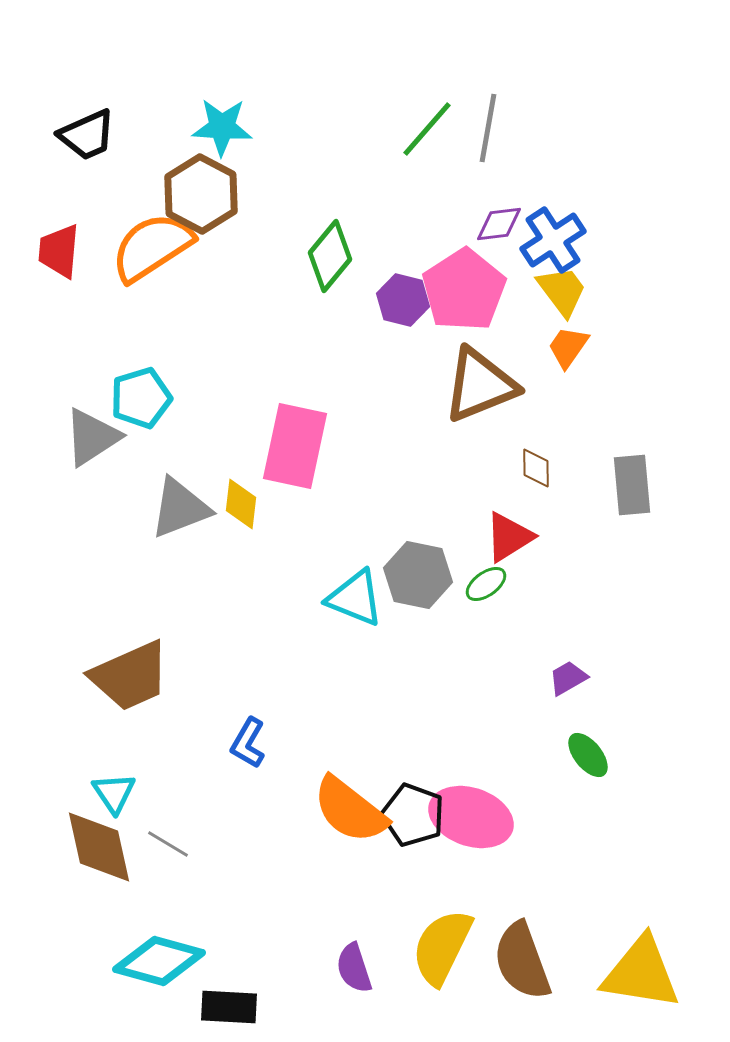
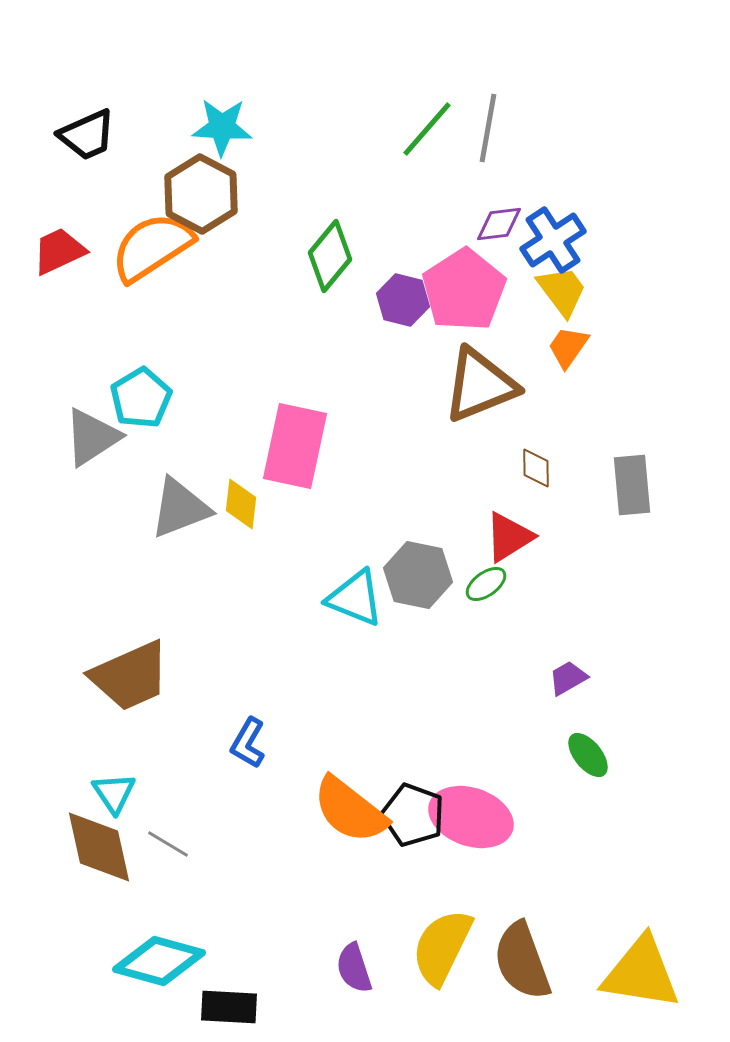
red trapezoid at (59, 251): rotated 60 degrees clockwise
cyan pentagon at (141, 398): rotated 14 degrees counterclockwise
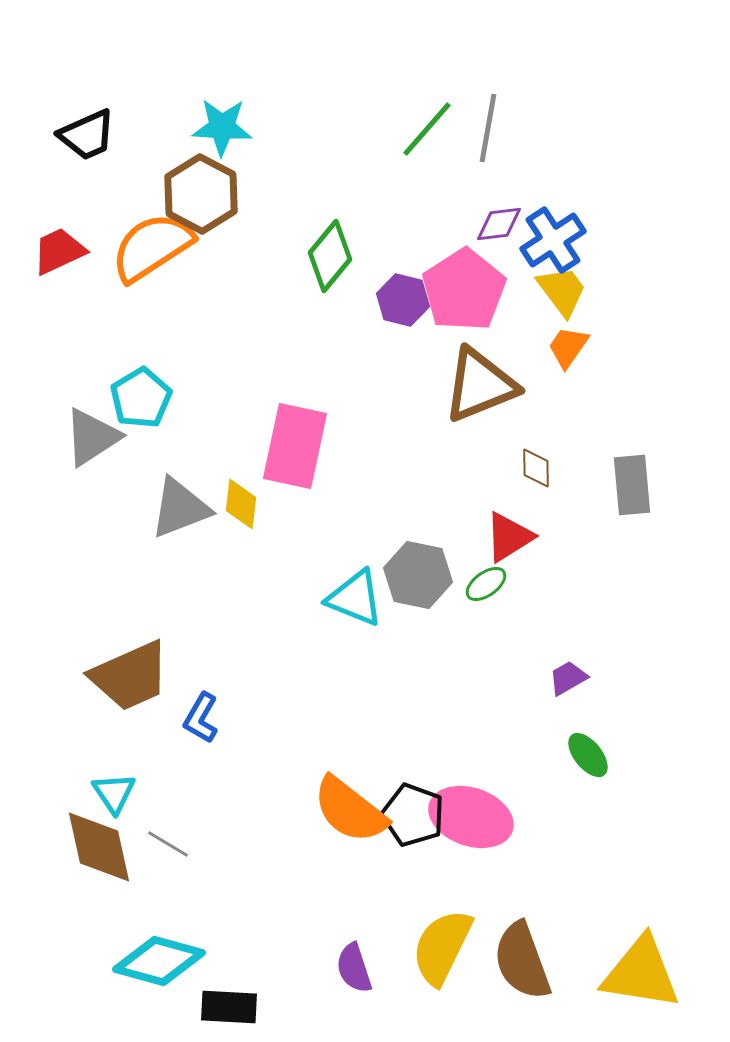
blue L-shape at (248, 743): moved 47 px left, 25 px up
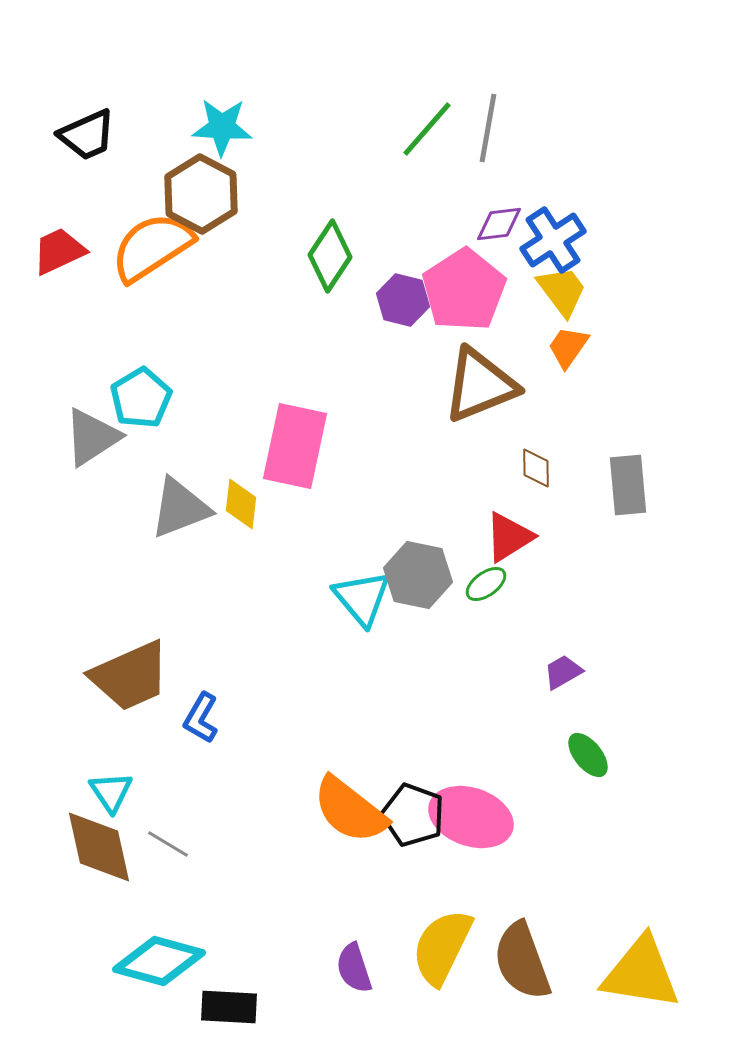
green diamond at (330, 256): rotated 6 degrees counterclockwise
gray rectangle at (632, 485): moved 4 px left
cyan triangle at (355, 598): moved 7 px right; rotated 28 degrees clockwise
purple trapezoid at (568, 678): moved 5 px left, 6 px up
cyan triangle at (114, 793): moved 3 px left, 1 px up
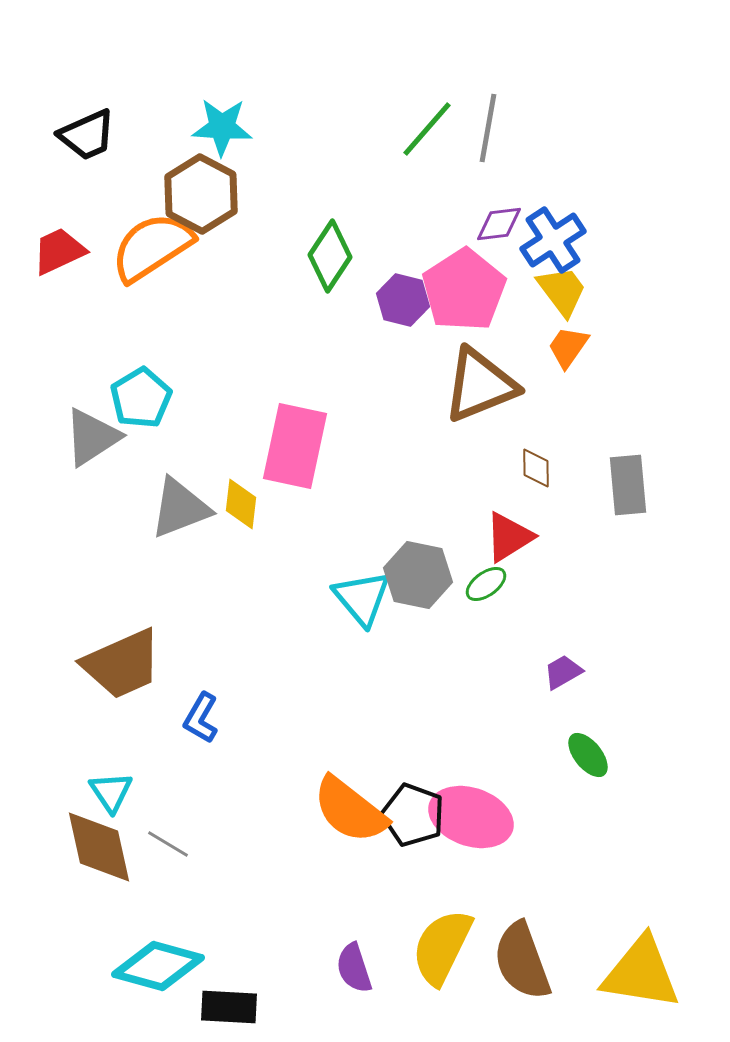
brown trapezoid at (130, 676): moved 8 px left, 12 px up
cyan diamond at (159, 961): moved 1 px left, 5 px down
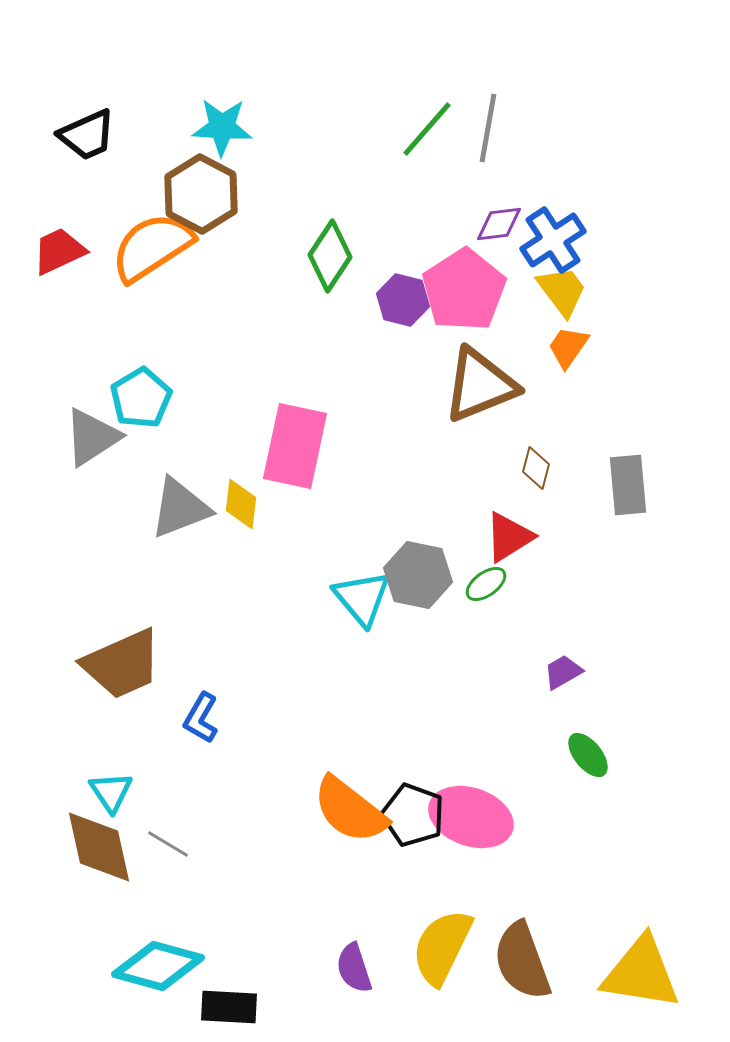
brown diamond at (536, 468): rotated 15 degrees clockwise
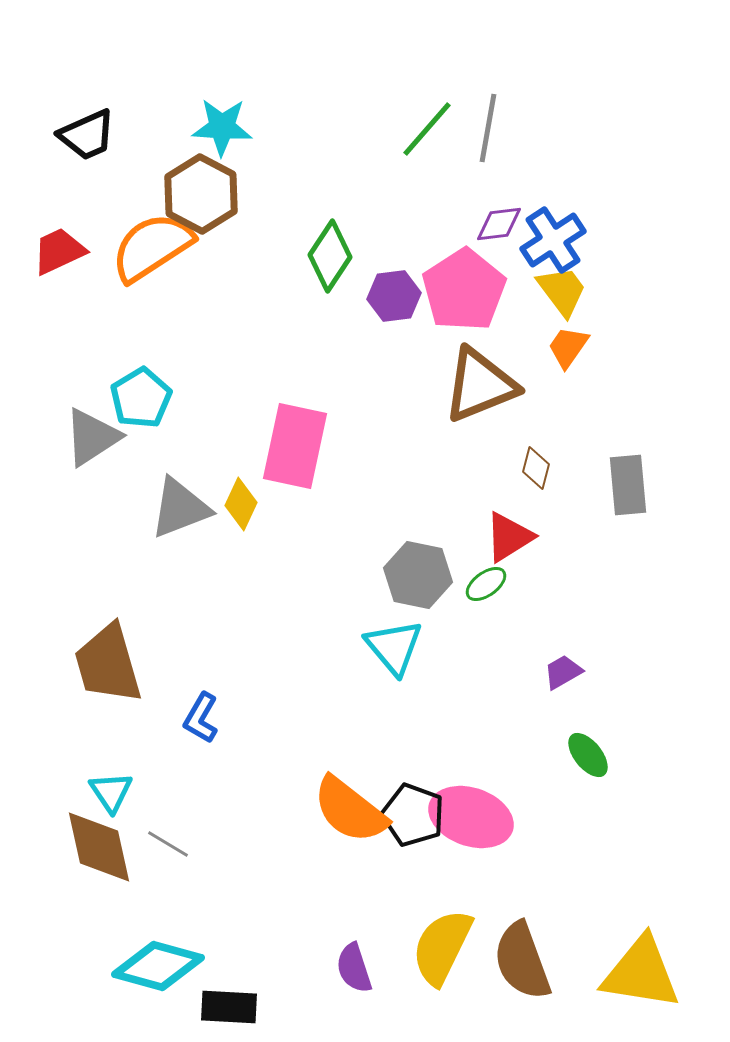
purple hexagon at (403, 300): moved 9 px left, 4 px up; rotated 21 degrees counterclockwise
yellow diamond at (241, 504): rotated 18 degrees clockwise
cyan triangle at (362, 598): moved 32 px right, 49 px down
brown trapezoid at (122, 664): moved 14 px left; rotated 98 degrees clockwise
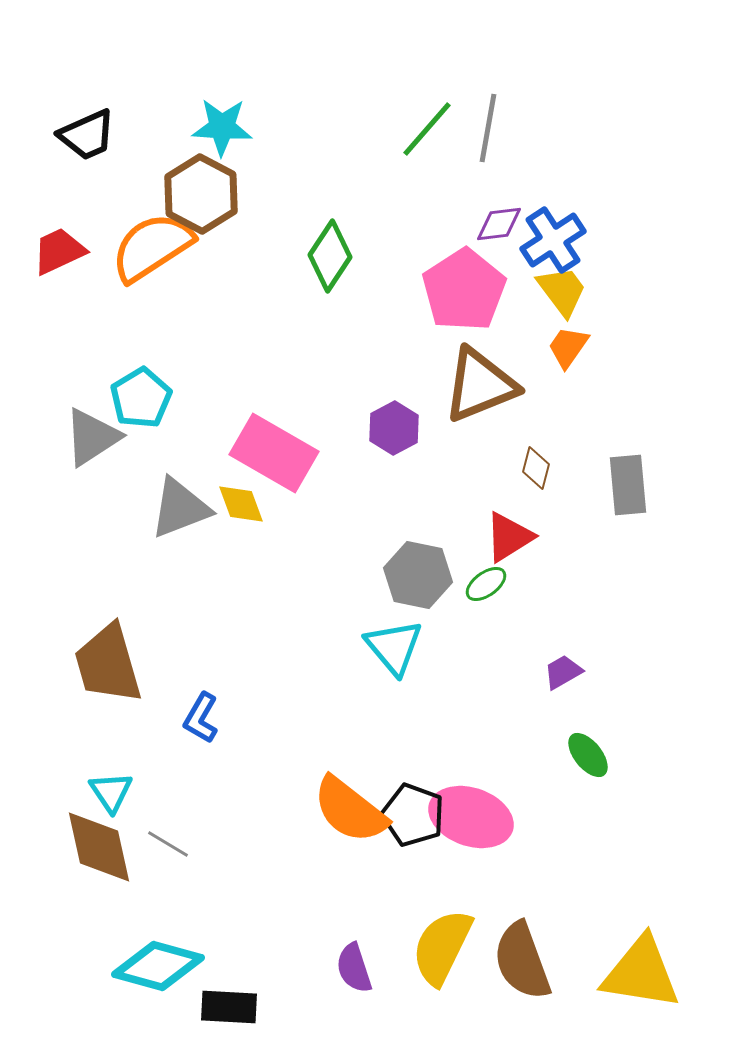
purple hexagon at (394, 296): moved 132 px down; rotated 21 degrees counterclockwise
pink rectangle at (295, 446): moved 21 px left, 7 px down; rotated 72 degrees counterclockwise
yellow diamond at (241, 504): rotated 45 degrees counterclockwise
